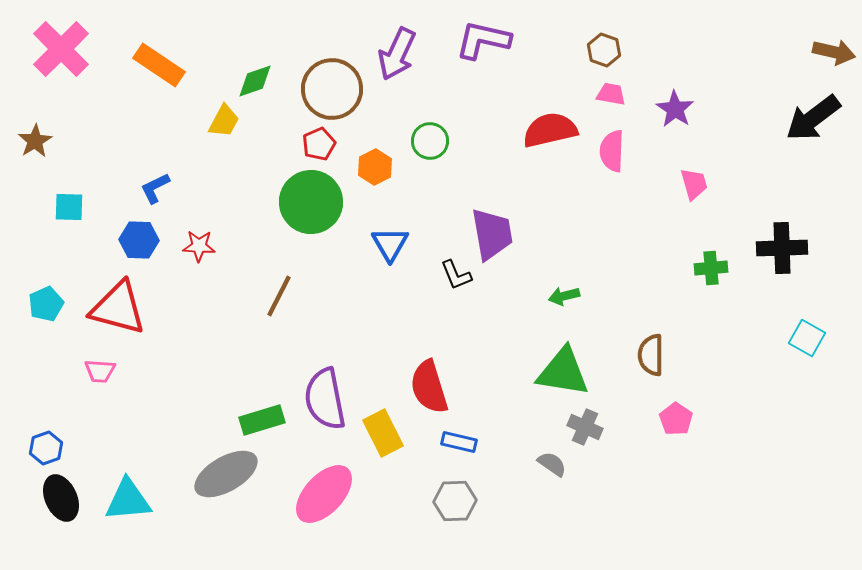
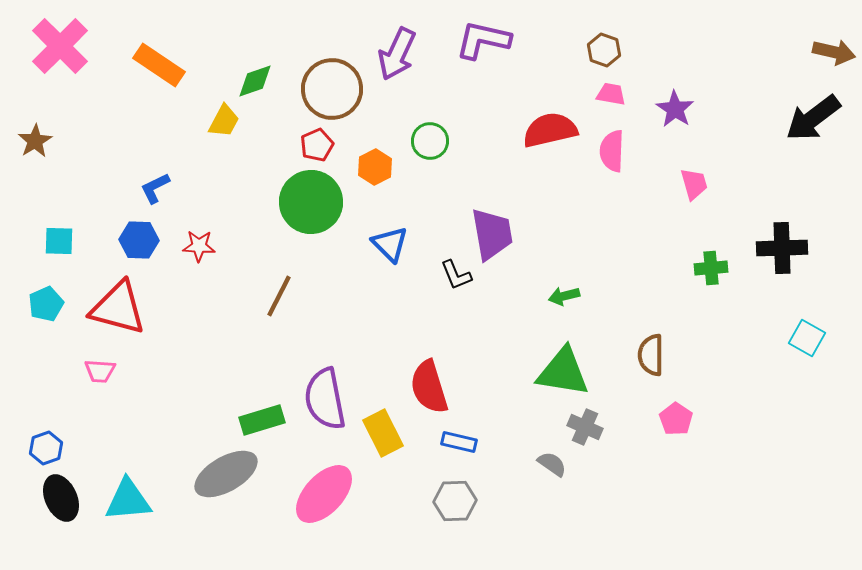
pink cross at (61, 49): moved 1 px left, 3 px up
red pentagon at (319, 144): moved 2 px left, 1 px down
cyan square at (69, 207): moved 10 px left, 34 px down
blue triangle at (390, 244): rotated 15 degrees counterclockwise
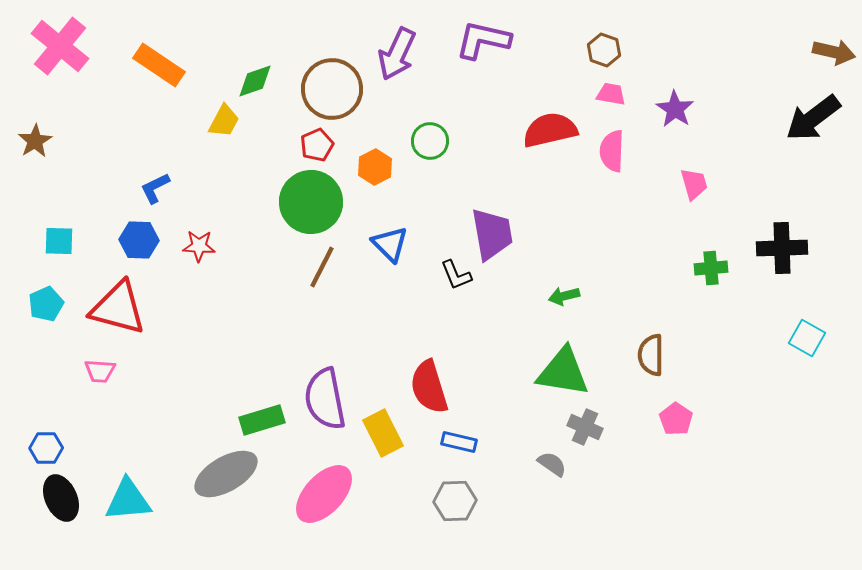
pink cross at (60, 46): rotated 6 degrees counterclockwise
brown line at (279, 296): moved 43 px right, 29 px up
blue hexagon at (46, 448): rotated 20 degrees clockwise
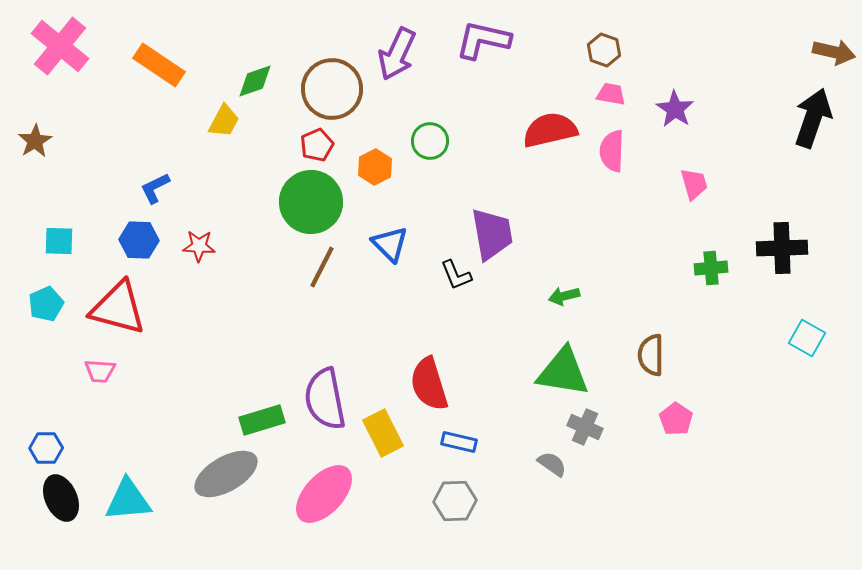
black arrow at (813, 118): rotated 146 degrees clockwise
red semicircle at (429, 387): moved 3 px up
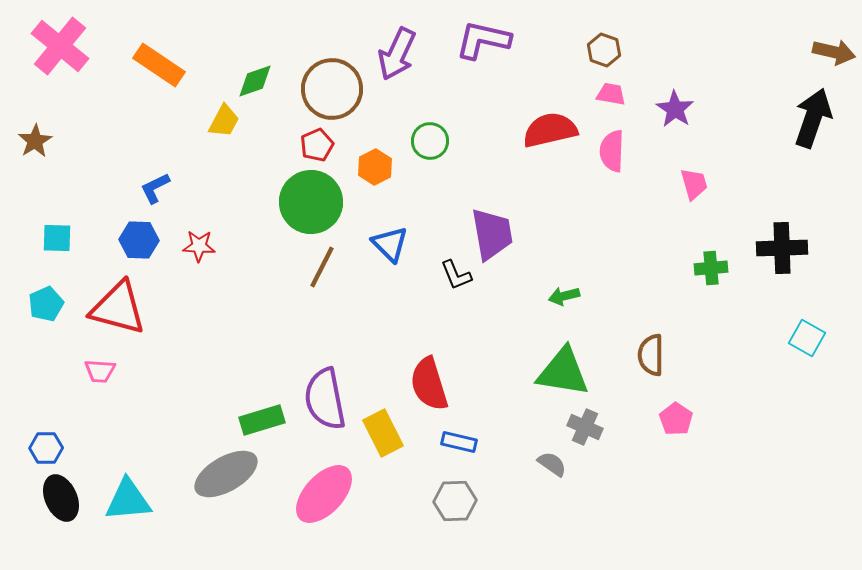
cyan square at (59, 241): moved 2 px left, 3 px up
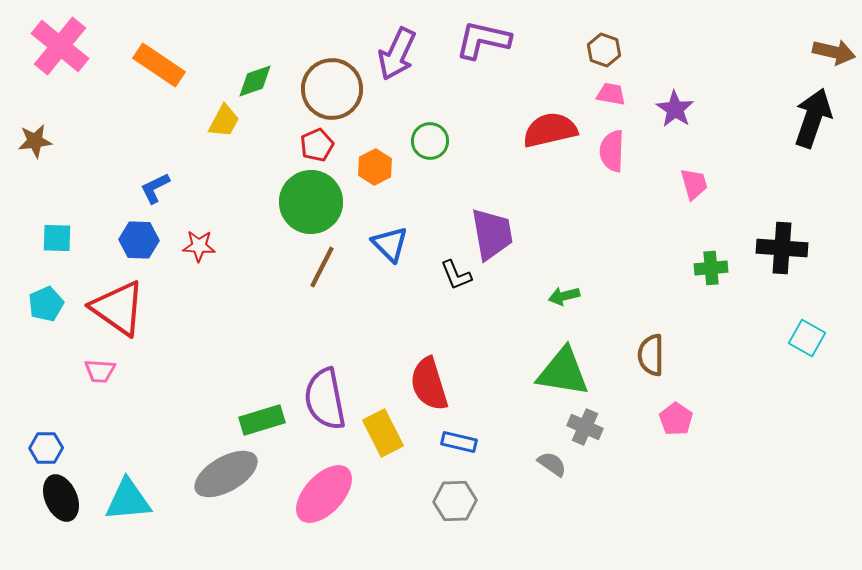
brown star at (35, 141): rotated 24 degrees clockwise
black cross at (782, 248): rotated 6 degrees clockwise
red triangle at (118, 308): rotated 20 degrees clockwise
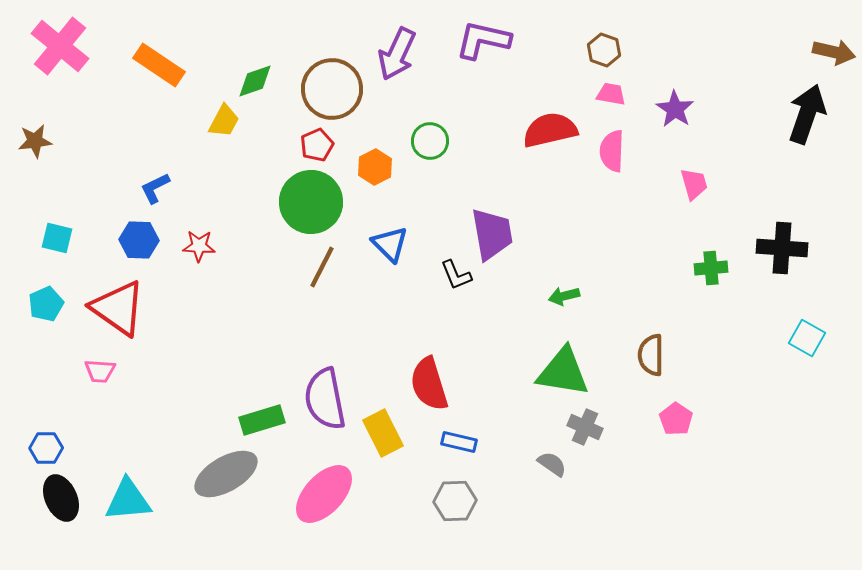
black arrow at (813, 118): moved 6 px left, 4 px up
cyan square at (57, 238): rotated 12 degrees clockwise
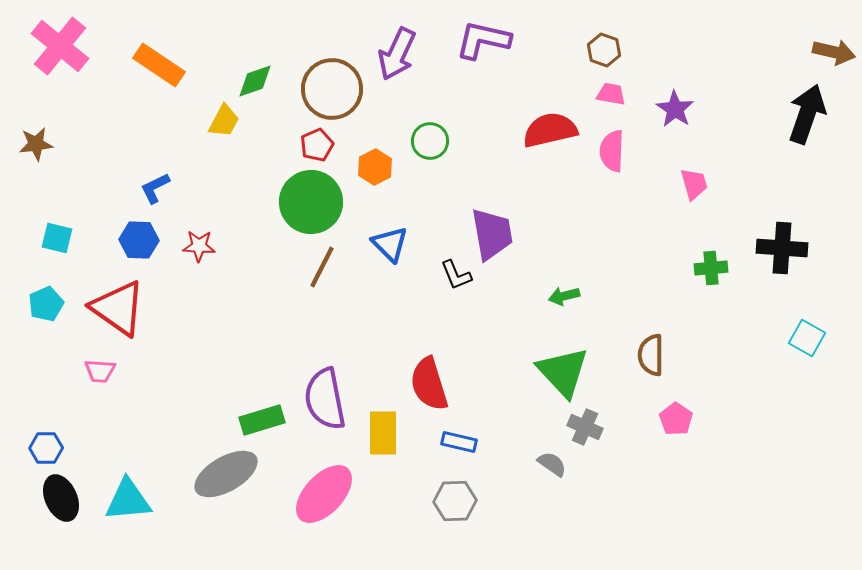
brown star at (35, 141): moved 1 px right, 3 px down
green triangle at (563, 372): rotated 38 degrees clockwise
yellow rectangle at (383, 433): rotated 27 degrees clockwise
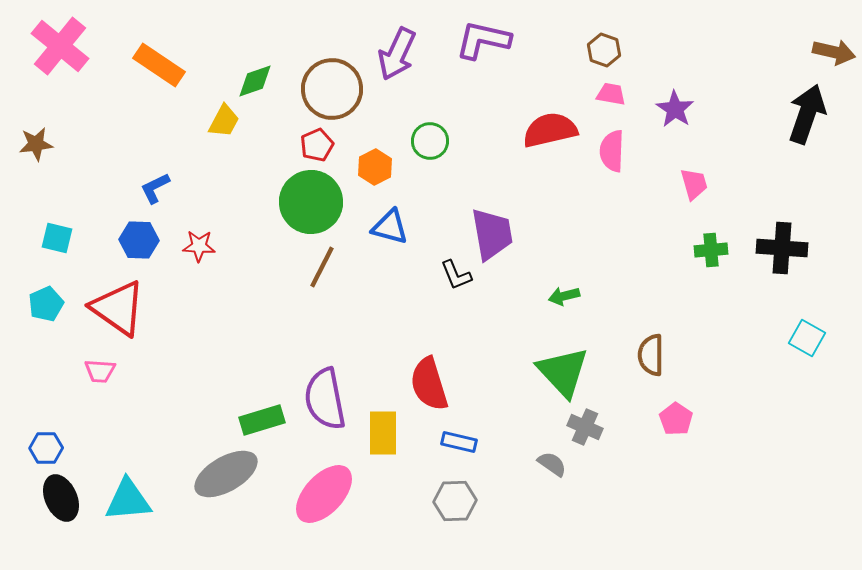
blue triangle at (390, 244): moved 17 px up; rotated 30 degrees counterclockwise
green cross at (711, 268): moved 18 px up
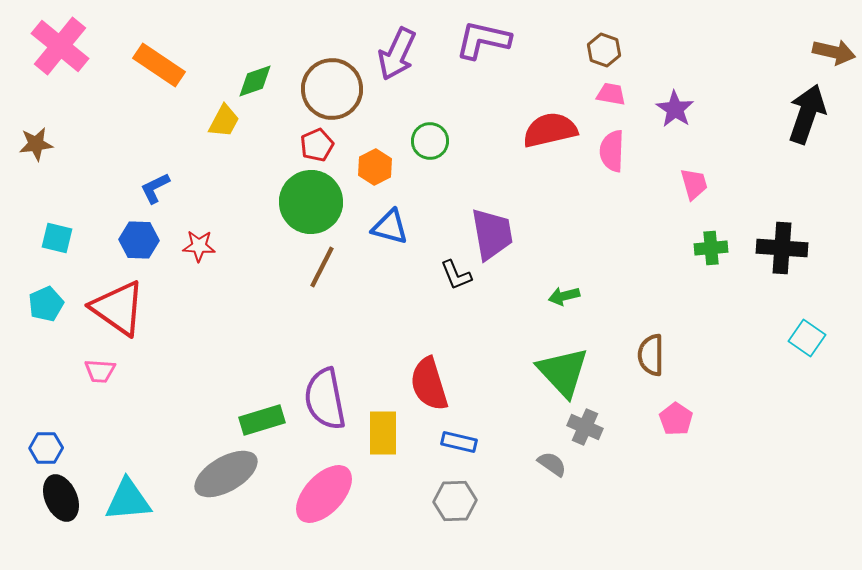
green cross at (711, 250): moved 2 px up
cyan square at (807, 338): rotated 6 degrees clockwise
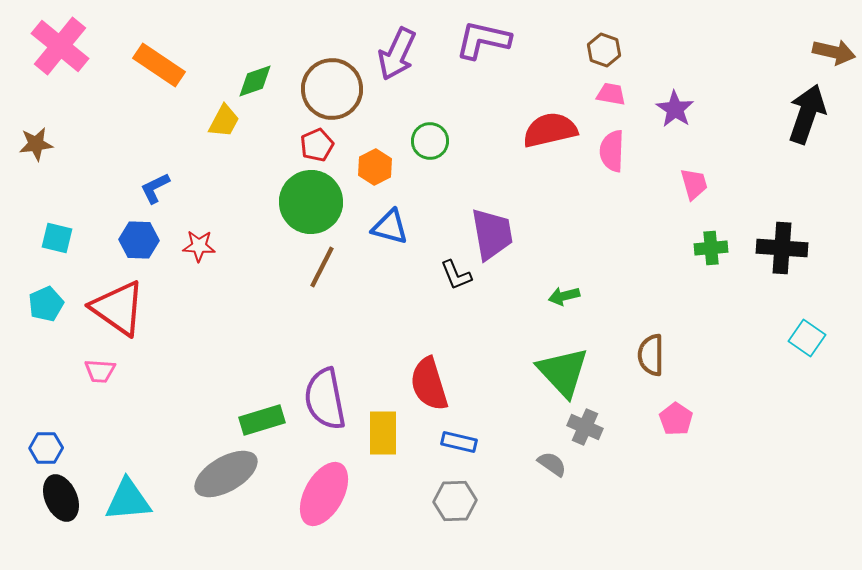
pink ellipse at (324, 494): rotated 14 degrees counterclockwise
